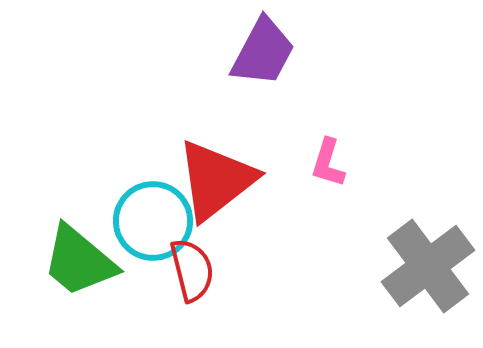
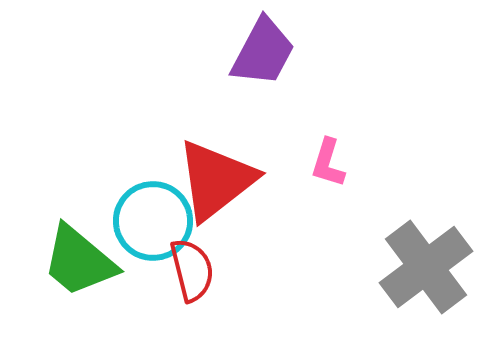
gray cross: moved 2 px left, 1 px down
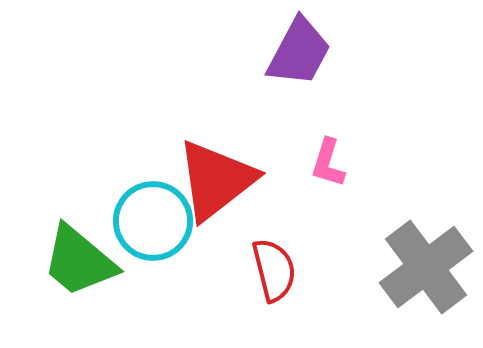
purple trapezoid: moved 36 px right
red semicircle: moved 82 px right
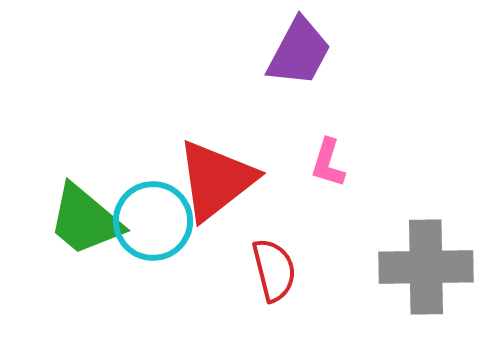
green trapezoid: moved 6 px right, 41 px up
gray cross: rotated 36 degrees clockwise
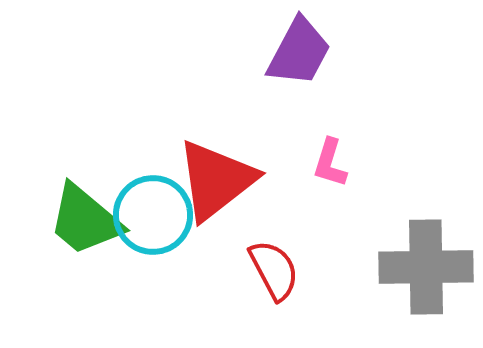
pink L-shape: moved 2 px right
cyan circle: moved 6 px up
red semicircle: rotated 14 degrees counterclockwise
